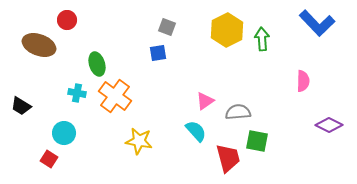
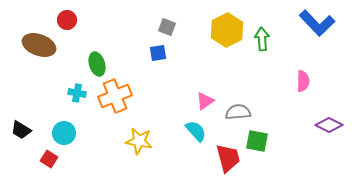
orange cross: rotated 32 degrees clockwise
black trapezoid: moved 24 px down
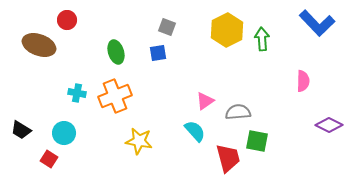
green ellipse: moved 19 px right, 12 px up
cyan semicircle: moved 1 px left
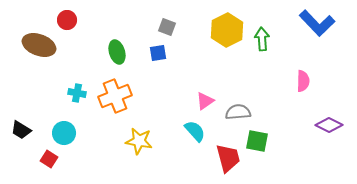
green ellipse: moved 1 px right
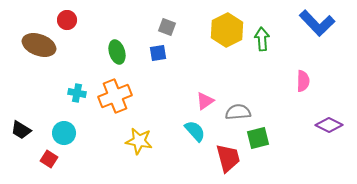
green square: moved 1 px right, 3 px up; rotated 25 degrees counterclockwise
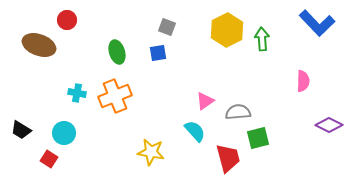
yellow star: moved 12 px right, 11 px down
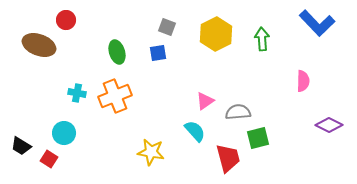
red circle: moved 1 px left
yellow hexagon: moved 11 px left, 4 px down
black trapezoid: moved 16 px down
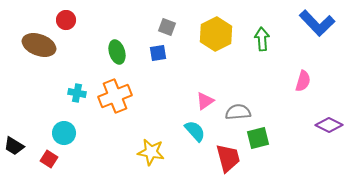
pink semicircle: rotated 15 degrees clockwise
black trapezoid: moved 7 px left
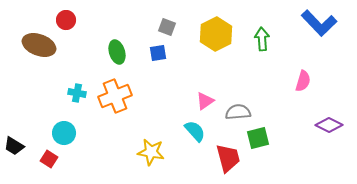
blue L-shape: moved 2 px right
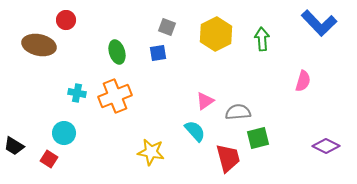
brown ellipse: rotated 8 degrees counterclockwise
purple diamond: moved 3 px left, 21 px down
